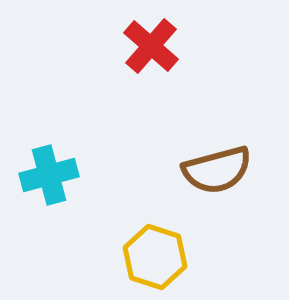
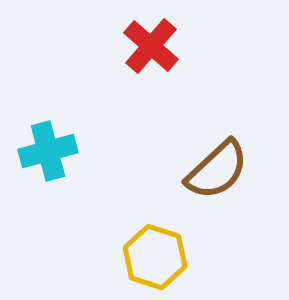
brown semicircle: rotated 28 degrees counterclockwise
cyan cross: moved 1 px left, 24 px up
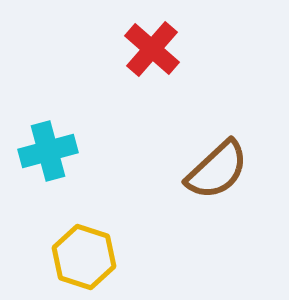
red cross: moved 1 px right, 3 px down
yellow hexagon: moved 71 px left
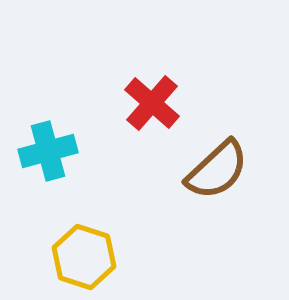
red cross: moved 54 px down
